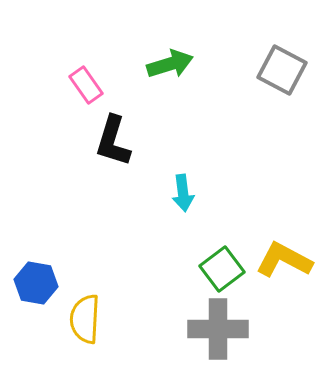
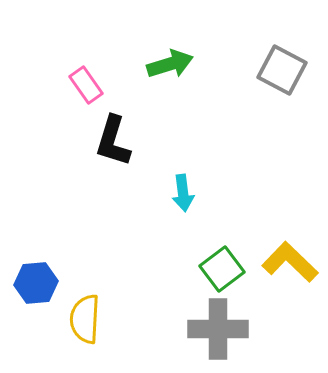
yellow L-shape: moved 6 px right, 2 px down; rotated 16 degrees clockwise
blue hexagon: rotated 15 degrees counterclockwise
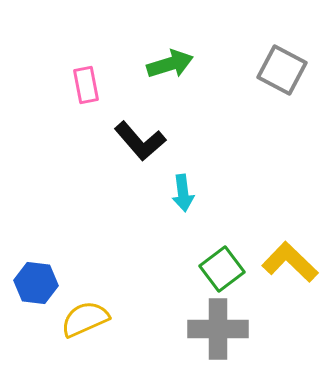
pink rectangle: rotated 24 degrees clockwise
black L-shape: moved 27 px right; rotated 58 degrees counterclockwise
blue hexagon: rotated 12 degrees clockwise
yellow semicircle: rotated 63 degrees clockwise
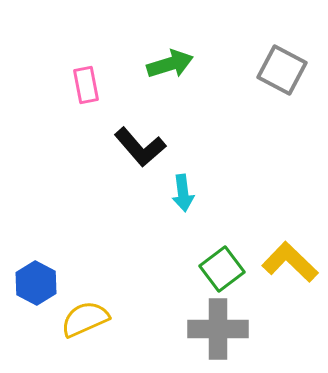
black L-shape: moved 6 px down
blue hexagon: rotated 21 degrees clockwise
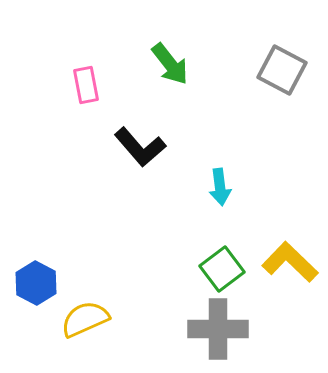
green arrow: rotated 69 degrees clockwise
cyan arrow: moved 37 px right, 6 px up
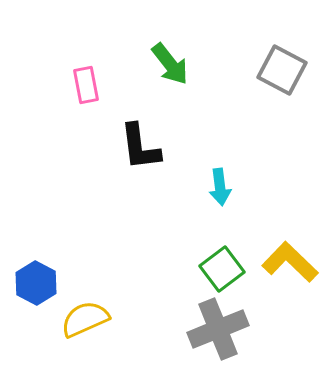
black L-shape: rotated 34 degrees clockwise
gray cross: rotated 22 degrees counterclockwise
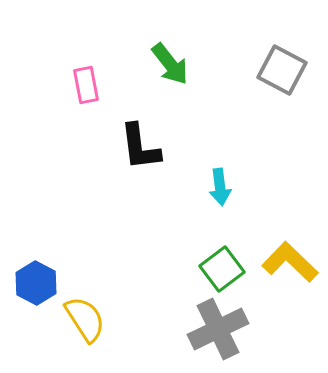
yellow semicircle: rotated 81 degrees clockwise
gray cross: rotated 4 degrees counterclockwise
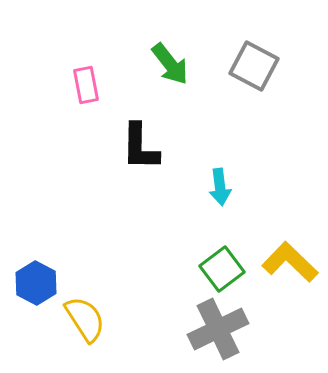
gray square: moved 28 px left, 4 px up
black L-shape: rotated 8 degrees clockwise
